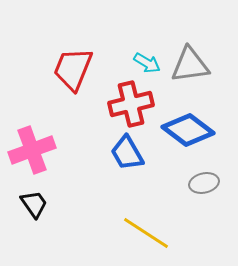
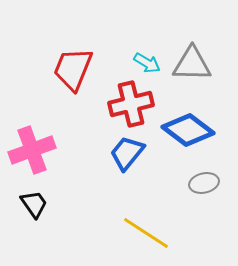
gray triangle: moved 2 px right, 1 px up; rotated 9 degrees clockwise
blue trapezoid: rotated 69 degrees clockwise
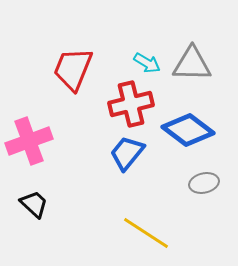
pink cross: moved 3 px left, 9 px up
black trapezoid: rotated 12 degrees counterclockwise
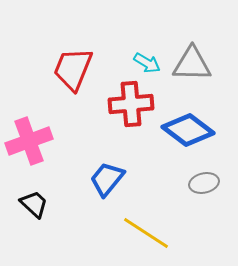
red cross: rotated 9 degrees clockwise
blue trapezoid: moved 20 px left, 26 px down
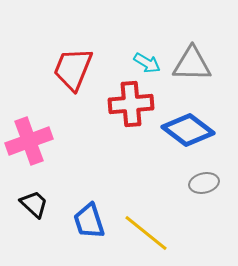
blue trapezoid: moved 18 px left, 42 px down; rotated 57 degrees counterclockwise
yellow line: rotated 6 degrees clockwise
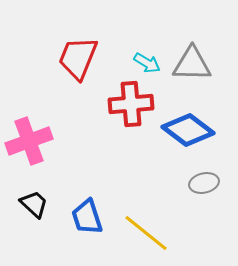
red trapezoid: moved 5 px right, 11 px up
blue trapezoid: moved 2 px left, 4 px up
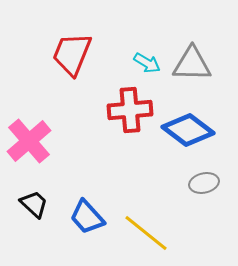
red trapezoid: moved 6 px left, 4 px up
red cross: moved 1 px left, 6 px down
pink cross: rotated 21 degrees counterclockwise
blue trapezoid: rotated 24 degrees counterclockwise
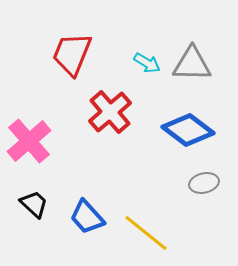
red cross: moved 20 px left, 2 px down; rotated 36 degrees counterclockwise
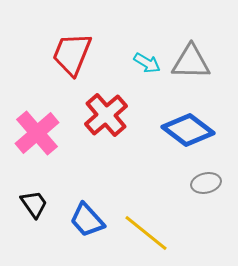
gray triangle: moved 1 px left, 2 px up
red cross: moved 4 px left, 3 px down
pink cross: moved 8 px right, 8 px up
gray ellipse: moved 2 px right
black trapezoid: rotated 12 degrees clockwise
blue trapezoid: moved 3 px down
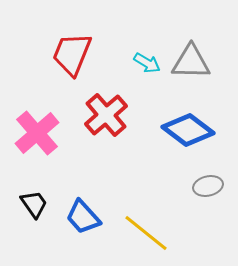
gray ellipse: moved 2 px right, 3 px down
blue trapezoid: moved 4 px left, 3 px up
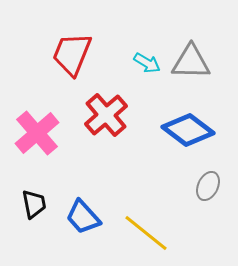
gray ellipse: rotated 52 degrees counterclockwise
black trapezoid: rotated 24 degrees clockwise
